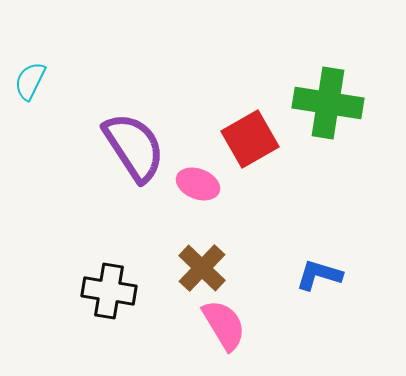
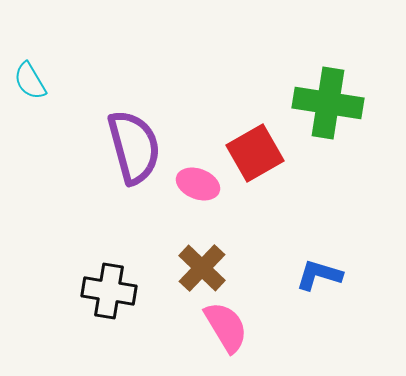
cyan semicircle: rotated 57 degrees counterclockwise
red square: moved 5 px right, 14 px down
purple semicircle: rotated 18 degrees clockwise
pink semicircle: moved 2 px right, 2 px down
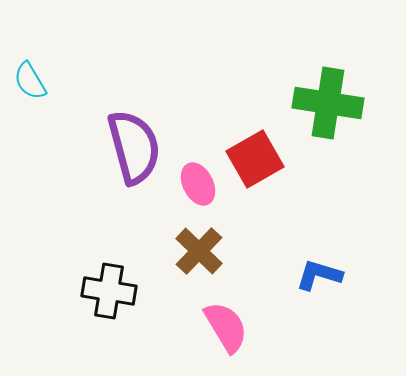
red square: moved 6 px down
pink ellipse: rotated 42 degrees clockwise
brown cross: moved 3 px left, 17 px up
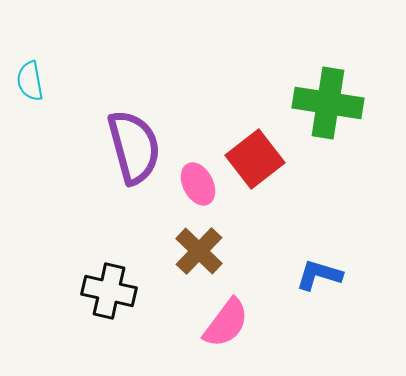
cyan semicircle: rotated 21 degrees clockwise
red square: rotated 8 degrees counterclockwise
black cross: rotated 4 degrees clockwise
pink semicircle: moved 4 px up; rotated 68 degrees clockwise
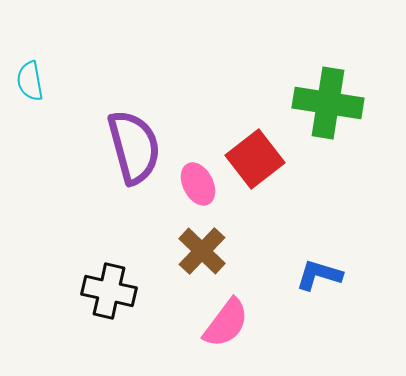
brown cross: moved 3 px right
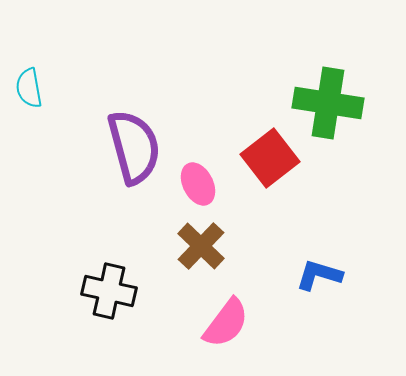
cyan semicircle: moved 1 px left, 7 px down
red square: moved 15 px right, 1 px up
brown cross: moved 1 px left, 5 px up
